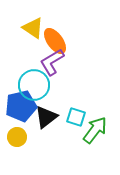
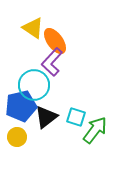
purple L-shape: rotated 16 degrees counterclockwise
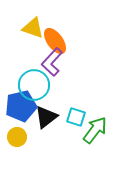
yellow triangle: rotated 15 degrees counterclockwise
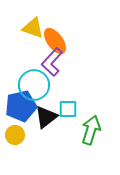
cyan square: moved 8 px left, 8 px up; rotated 18 degrees counterclockwise
green arrow: moved 4 px left; rotated 20 degrees counterclockwise
yellow circle: moved 2 px left, 2 px up
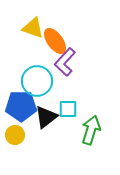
purple L-shape: moved 13 px right
cyan circle: moved 3 px right, 4 px up
blue pentagon: rotated 12 degrees clockwise
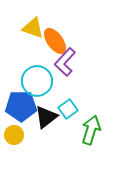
cyan square: rotated 36 degrees counterclockwise
yellow circle: moved 1 px left
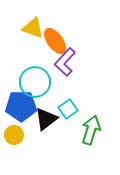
cyan circle: moved 2 px left, 1 px down
black triangle: moved 2 px down
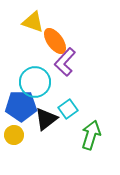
yellow triangle: moved 6 px up
green arrow: moved 5 px down
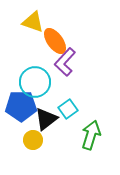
yellow circle: moved 19 px right, 5 px down
